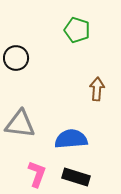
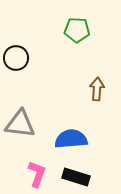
green pentagon: rotated 15 degrees counterclockwise
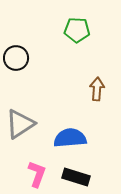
gray triangle: rotated 40 degrees counterclockwise
blue semicircle: moved 1 px left, 1 px up
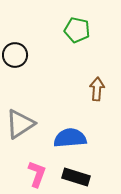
green pentagon: rotated 10 degrees clockwise
black circle: moved 1 px left, 3 px up
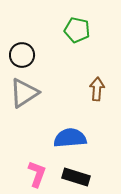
black circle: moved 7 px right
gray triangle: moved 4 px right, 31 px up
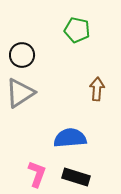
gray triangle: moved 4 px left
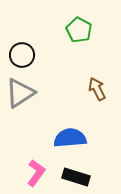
green pentagon: moved 2 px right; rotated 15 degrees clockwise
brown arrow: rotated 30 degrees counterclockwise
pink L-shape: moved 1 px left, 1 px up; rotated 16 degrees clockwise
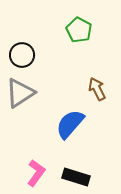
blue semicircle: moved 14 px up; rotated 44 degrees counterclockwise
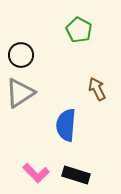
black circle: moved 1 px left
blue semicircle: moved 4 px left, 1 px down; rotated 36 degrees counterclockwise
pink L-shape: rotated 100 degrees clockwise
black rectangle: moved 2 px up
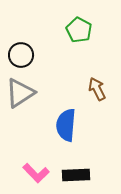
black rectangle: rotated 20 degrees counterclockwise
